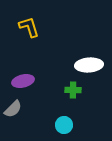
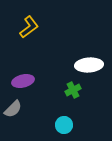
yellow L-shape: rotated 70 degrees clockwise
green cross: rotated 28 degrees counterclockwise
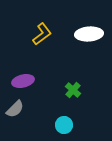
yellow L-shape: moved 13 px right, 7 px down
white ellipse: moved 31 px up
green cross: rotated 21 degrees counterclockwise
gray semicircle: moved 2 px right
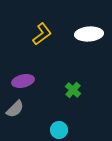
cyan circle: moved 5 px left, 5 px down
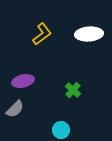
cyan circle: moved 2 px right
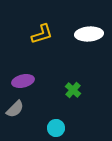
yellow L-shape: rotated 20 degrees clockwise
cyan circle: moved 5 px left, 2 px up
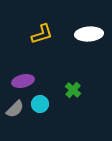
cyan circle: moved 16 px left, 24 px up
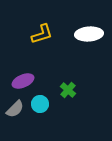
purple ellipse: rotated 10 degrees counterclockwise
green cross: moved 5 px left
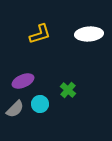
yellow L-shape: moved 2 px left
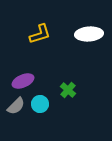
gray semicircle: moved 1 px right, 3 px up
